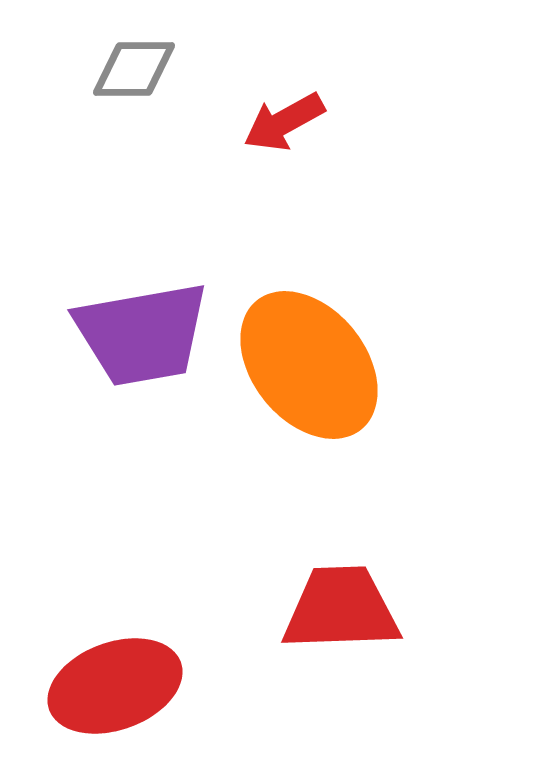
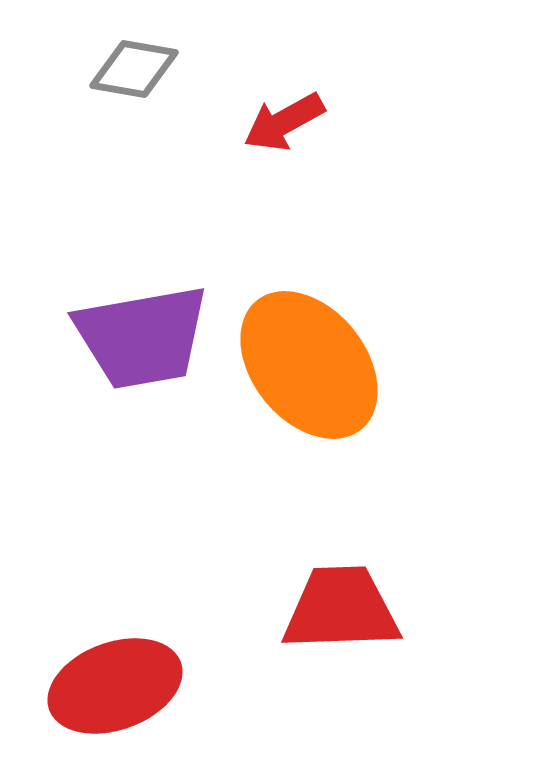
gray diamond: rotated 10 degrees clockwise
purple trapezoid: moved 3 px down
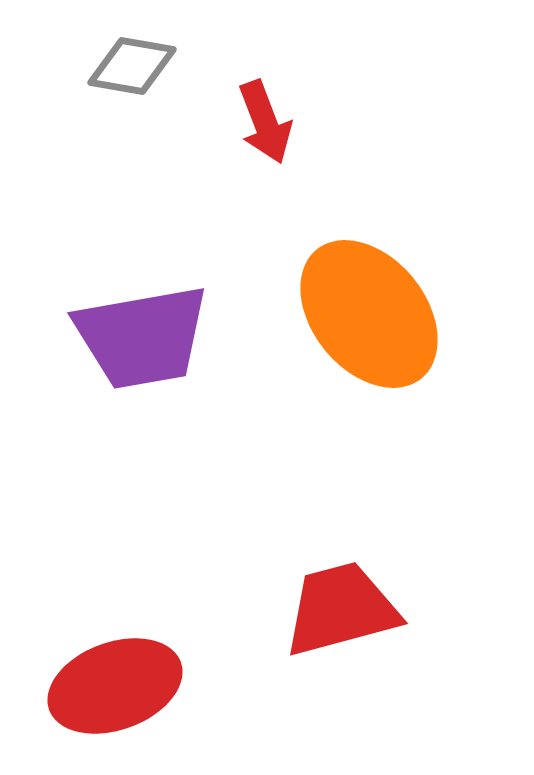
gray diamond: moved 2 px left, 3 px up
red arrow: moved 19 px left; rotated 82 degrees counterclockwise
orange ellipse: moved 60 px right, 51 px up
red trapezoid: rotated 13 degrees counterclockwise
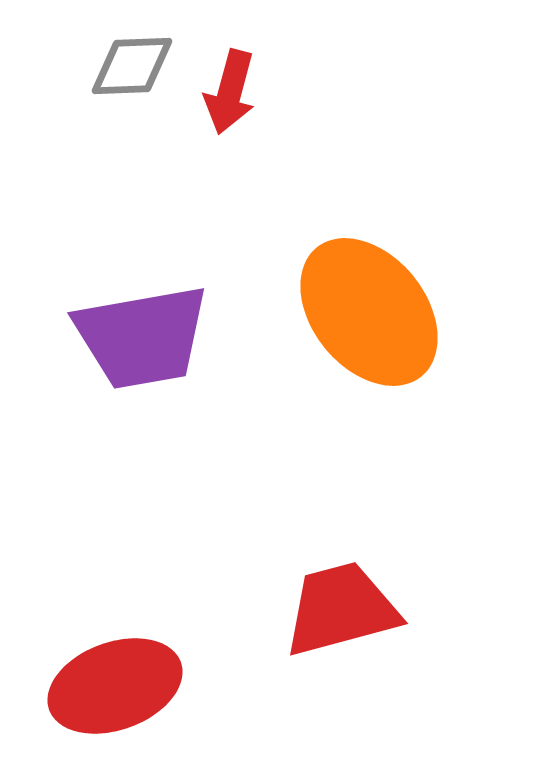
gray diamond: rotated 12 degrees counterclockwise
red arrow: moved 35 px left, 30 px up; rotated 36 degrees clockwise
orange ellipse: moved 2 px up
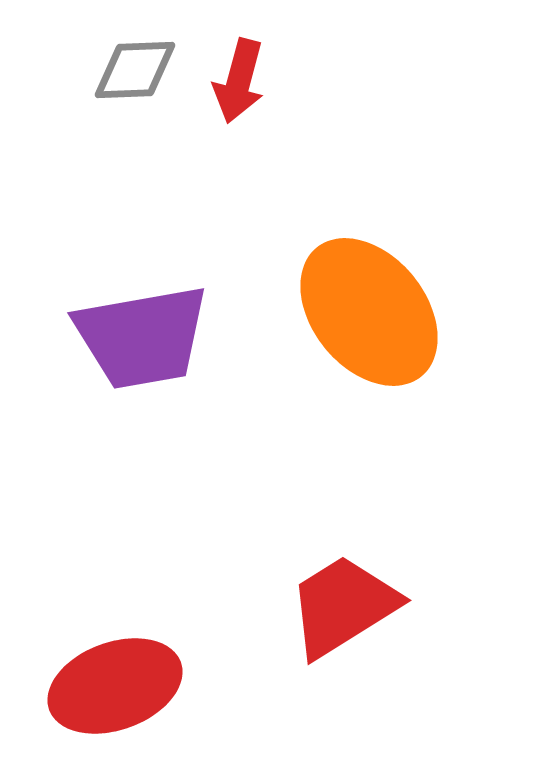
gray diamond: moved 3 px right, 4 px down
red arrow: moved 9 px right, 11 px up
red trapezoid: moved 2 px right, 3 px up; rotated 17 degrees counterclockwise
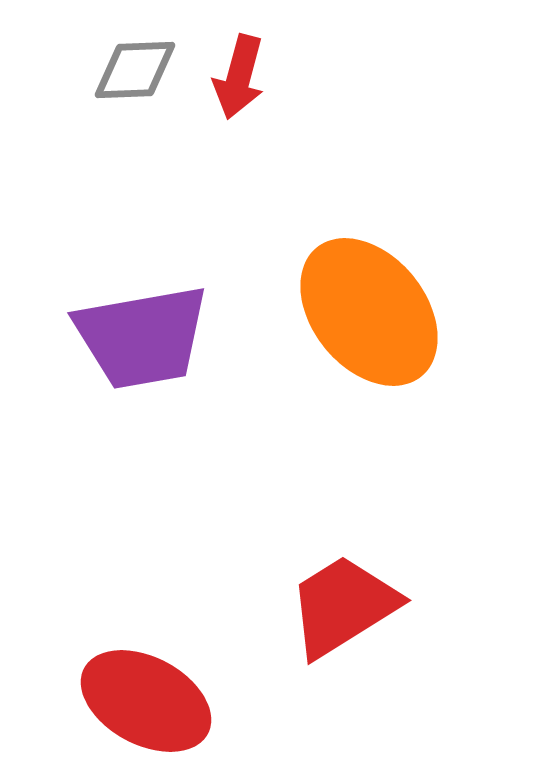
red arrow: moved 4 px up
red ellipse: moved 31 px right, 15 px down; rotated 48 degrees clockwise
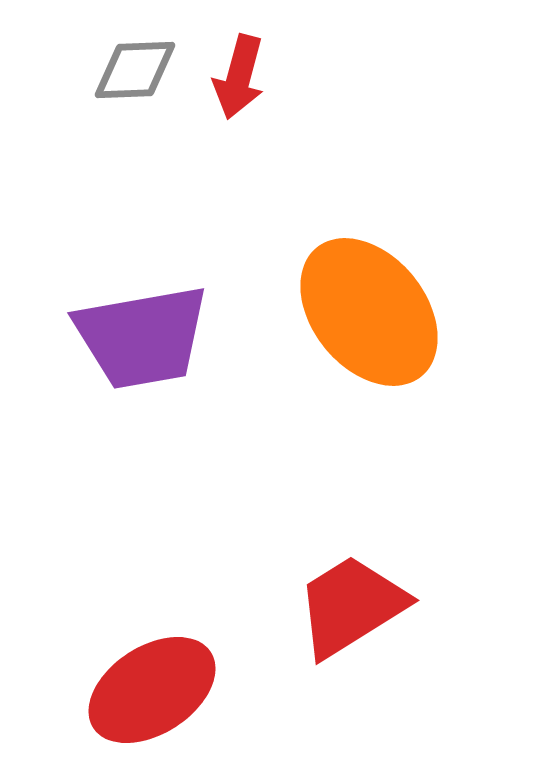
red trapezoid: moved 8 px right
red ellipse: moved 6 px right, 11 px up; rotated 61 degrees counterclockwise
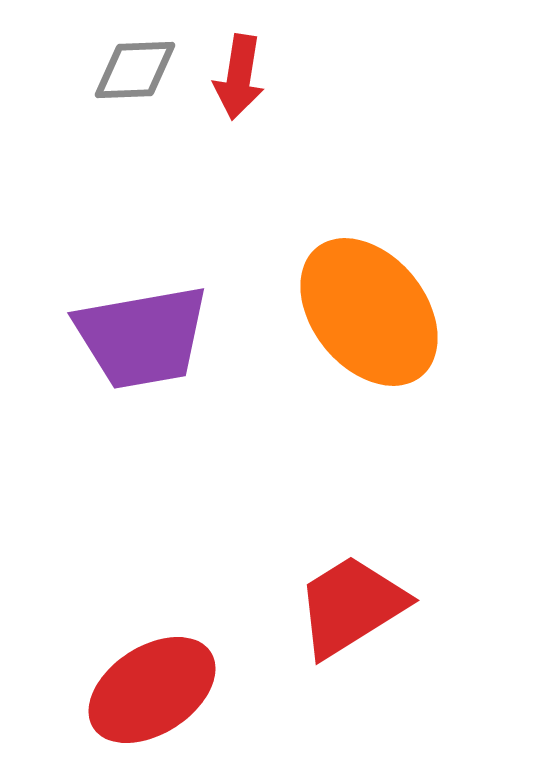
red arrow: rotated 6 degrees counterclockwise
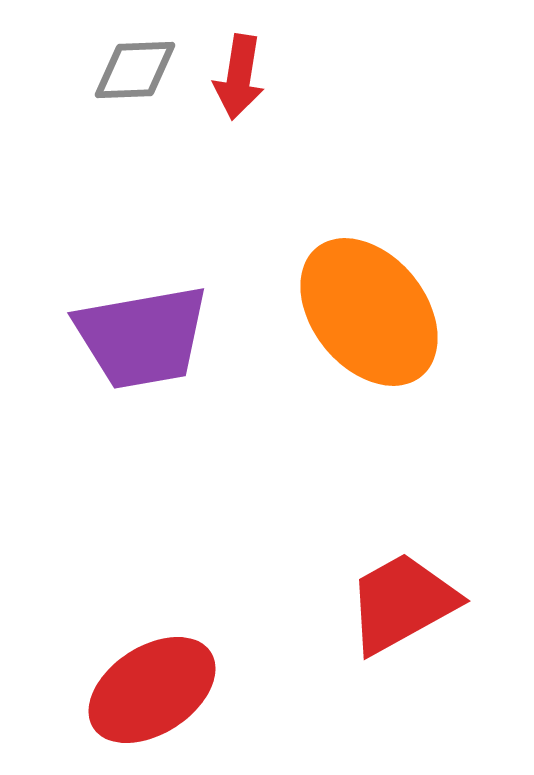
red trapezoid: moved 51 px right, 3 px up; rotated 3 degrees clockwise
